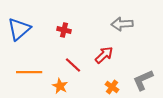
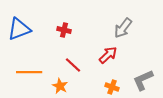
gray arrow: moved 1 px right, 4 px down; rotated 50 degrees counterclockwise
blue triangle: rotated 20 degrees clockwise
red arrow: moved 4 px right
orange cross: rotated 16 degrees counterclockwise
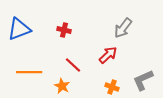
orange star: moved 2 px right
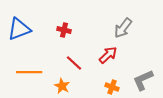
red line: moved 1 px right, 2 px up
